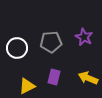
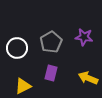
purple star: rotated 18 degrees counterclockwise
gray pentagon: rotated 25 degrees counterclockwise
purple rectangle: moved 3 px left, 4 px up
yellow triangle: moved 4 px left
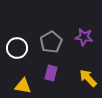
yellow arrow: rotated 24 degrees clockwise
yellow triangle: rotated 36 degrees clockwise
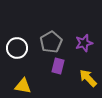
purple star: moved 6 px down; rotated 24 degrees counterclockwise
purple rectangle: moved 7 px right, 7 px up
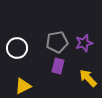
gray pentagon: moved 6 px right; rotated 20 degrees clockwise
yellow triangle: rotated 36 degrees counterclockwise
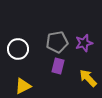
white circle: moved 1 px right, 1 px down
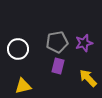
yellow triangle: rotated 12 degrees clockwise
